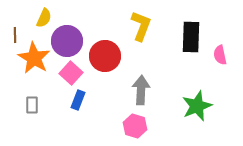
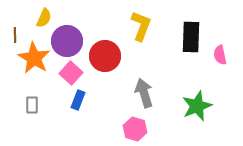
gray arrow: moved 3 px right, 3 px down; rotated 20 degrees counterclockwise
pink hexagon: moved 3 px down
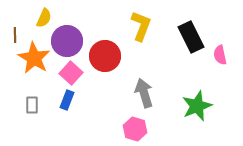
black rectangle: rotated 28 degrees counterclockwise
blue rectangle: moved 11 px left
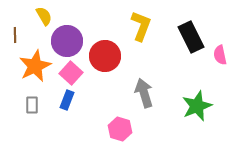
yellow semicircle: moved 2 px up; rotated 54 degrees counterclockwise
orange star: moved 1 px right, 8 px down; rotated 16 degrees clockwise
pink hexagon: moved 15 px left
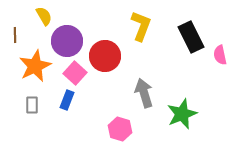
pink square: moved 4 px right
green star: moved 15 px left, 8 px down
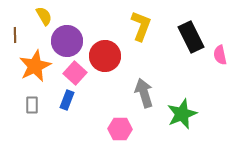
pink hexagon: rotated 15 degrees counterclockwise
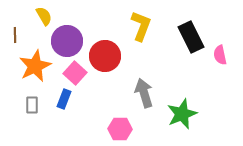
blue rectangle: moved 3 px left, 1 px up
